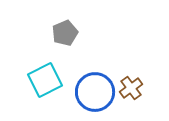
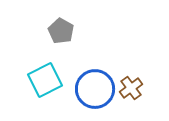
gray pentagon: moved 4 px left, 2 px up; rotated 20 degrees counterclockwise
blue circle: moved 3 px up
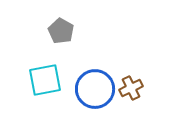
cyan square: rotated 16 degrees clockwise
brown cross: rotated 10 degrees clockwise
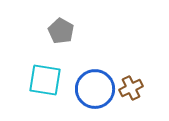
cyan square: rotated 20 degrees clockwise
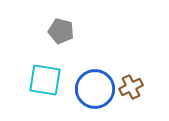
gray pentagon: rotated 15 degrees counterclockwise
brown cross: moved 1 px up
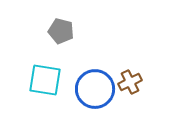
brown cross: moved 1 px left, 5 px up
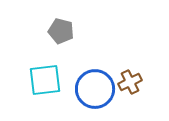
cyan square: rotated 16 degrees counterclockwise
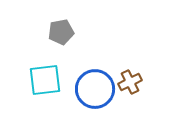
gray pentagon: moved 1 px down; rotated 25 degrees counterclockwise
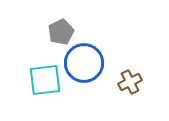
gray pentagon: rotated 15 degrees counterclockwise
blue circle: moved 11 px left, 26 px up
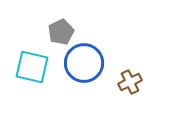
cyan square: moved 13 px left, 13 px up; rotated 20 degrees clockwise
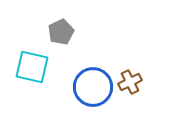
blue circle: moved 9 px right, 24 px down
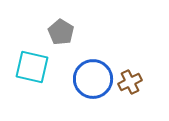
gray pentagon: rotated 15 degrees counterclockwise
blue circle: moved 8 px up
